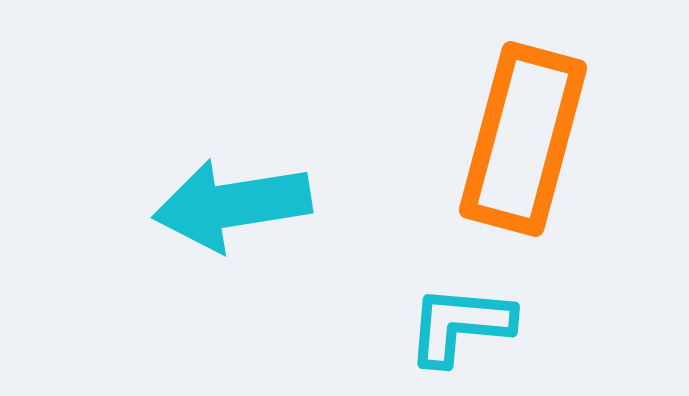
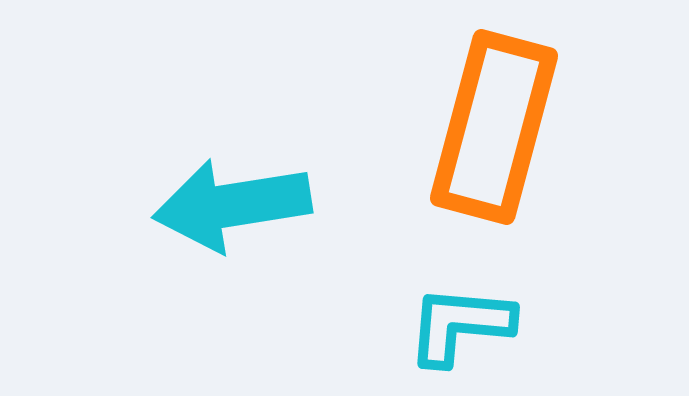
orange rectangle: moved 29 px left, 12 px up
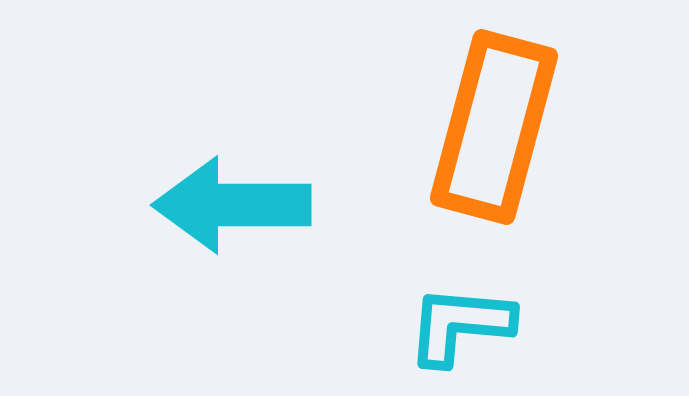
cyan arrow: rotated 9 degrees clockwise
